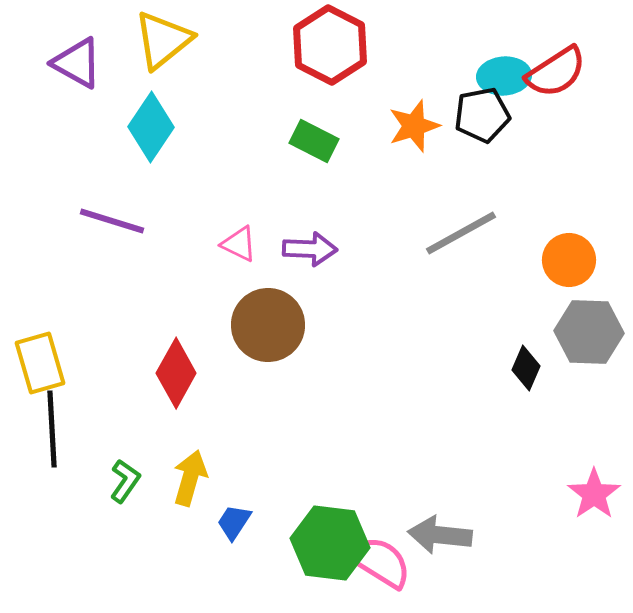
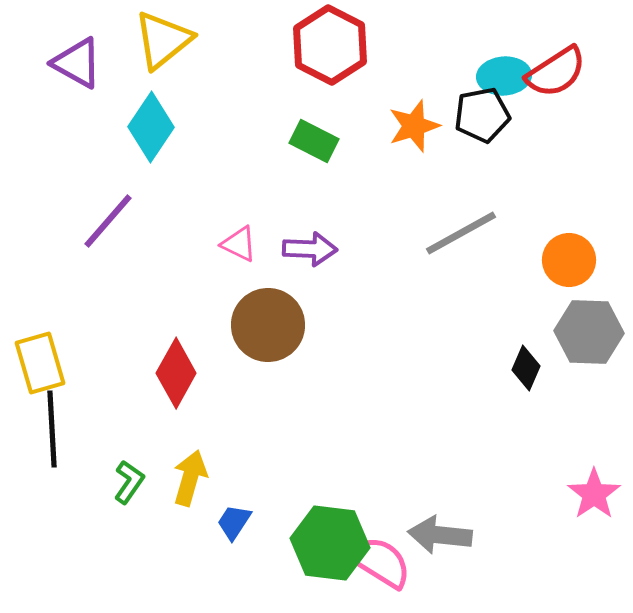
purple line: moved 4 px left; rotated 66 degrees counterclockwise
green L-shape: moved 4 px right, 1 px down
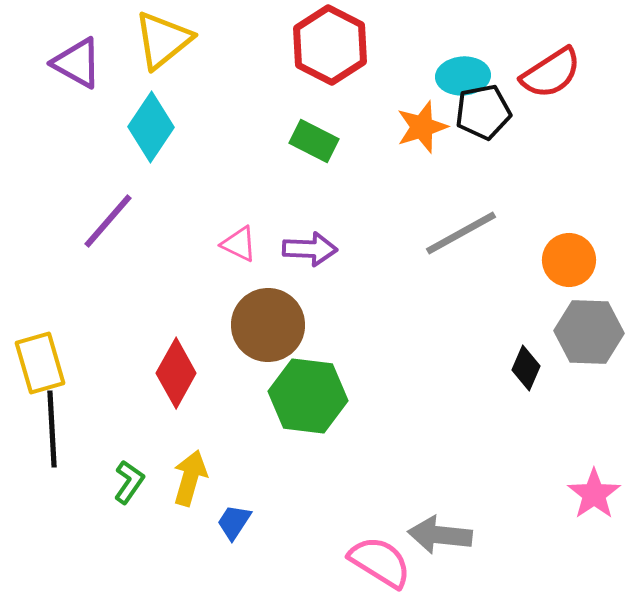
red semicircle: moved 5 px left, 1 px down
cyan ellipse: moved 41 px left
black pentagon: moved 1 px right, 3 px up
orange star: moved 8 px right, 1 px down
green hexagon: moved 22 px left, 147 px up
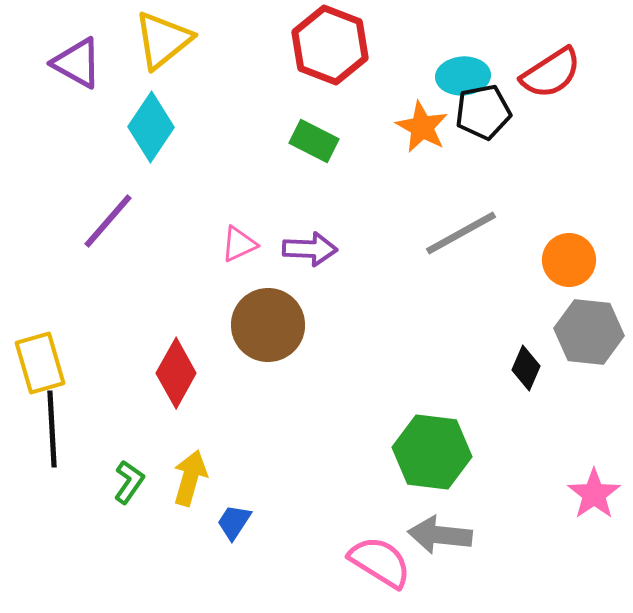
red hexagon: rotated 6 degrees counterclockwise
orange star: rotated 26 degrees counterclockwise
pink triangle: rotated 51 degrees counterclockwise
gray hexagon: rotated 4 degrees clockwise
green hexagon: moved 124 px right, 56 px down
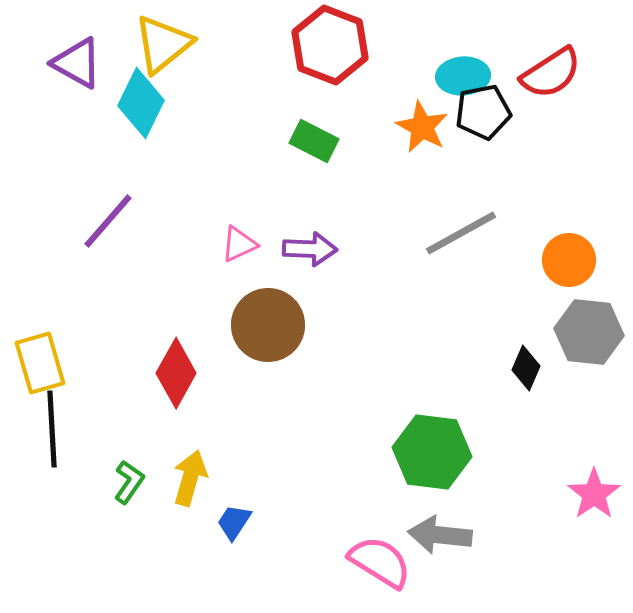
yellow triangle: moved 4 px down
cyan diamond: moved 10 px left, 24 px up; rotated 8 degrees counterclockwise
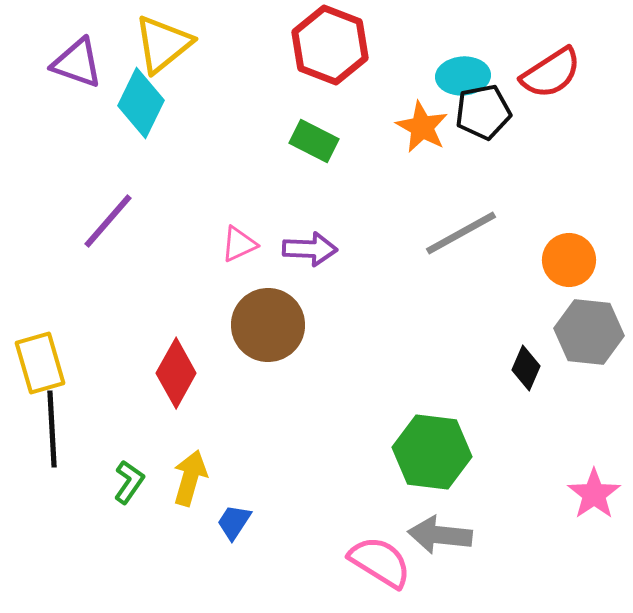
purple triangle: rotated 10 degrees counterclockwise
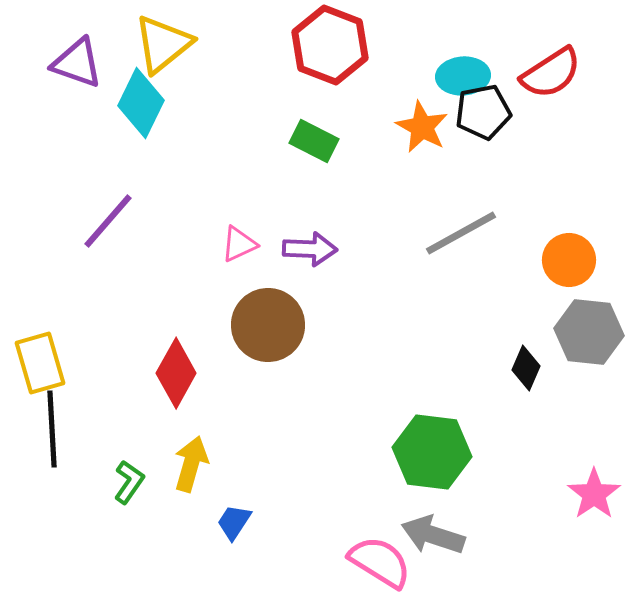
yellow arrow: moved 1 px right, 14 px up
gray arrow: moved 7 px left; rotated 12 degrees clockwise
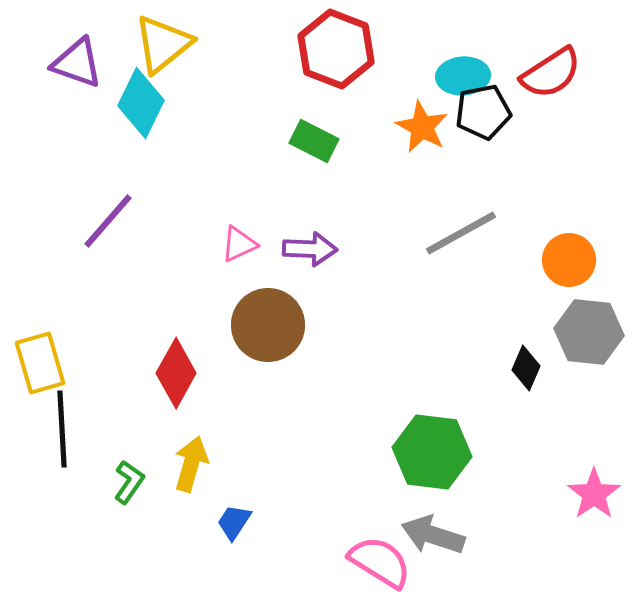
red hexagon: moved 6 px right, 4 px down
black line: moved 10 px right
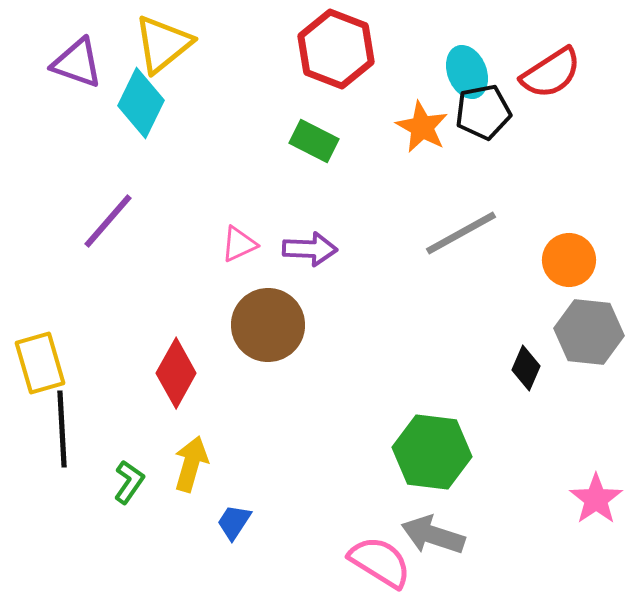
cyan ellipse: moved 4 px right, 4 px up; rotated 72 degrees clockwise
pink star: moved 2 px right, 5 px down
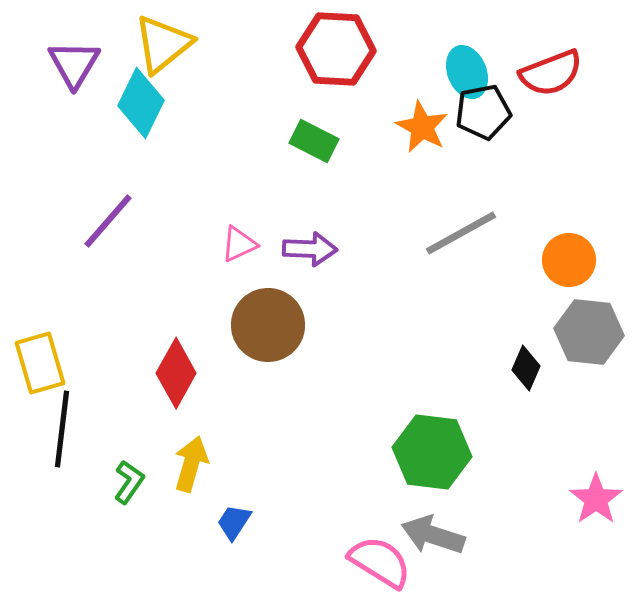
red hexagon: rotated 18 degrees counterclockwise
purple triangle: moved 3 px left, 1 px down; rotated 42 degrees clockwise
red semicircle: rotated 12 degrees clockwise
black line: rotated 10 degrees clockwise
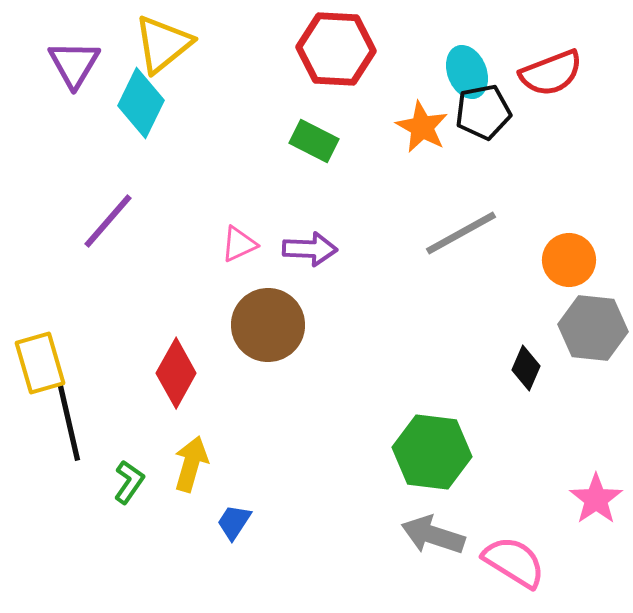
gray hexagon: moved 4 px right, 4 px up
black line: moved 7 px right, 6 px up; rotated 20 degrees counterclockwise
pink semicircle: moved 134 px right
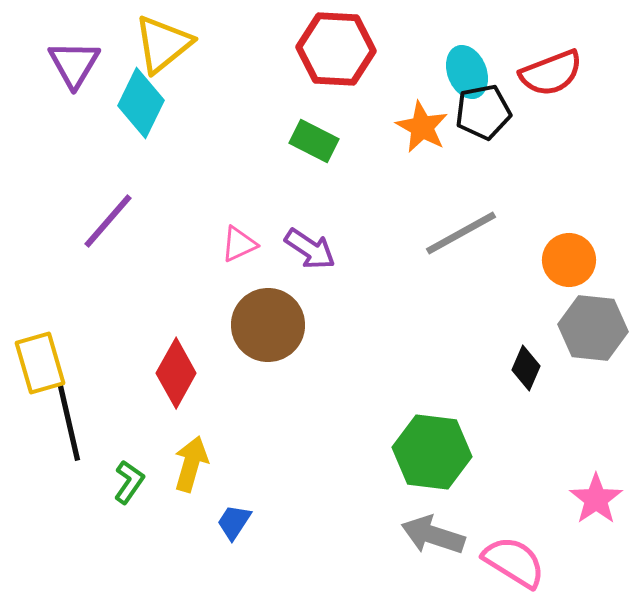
purple arrow: rotated 32 degrees clockwise
